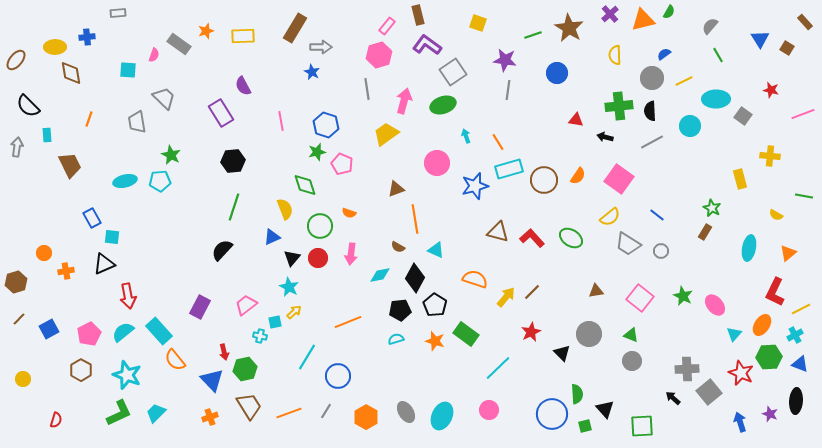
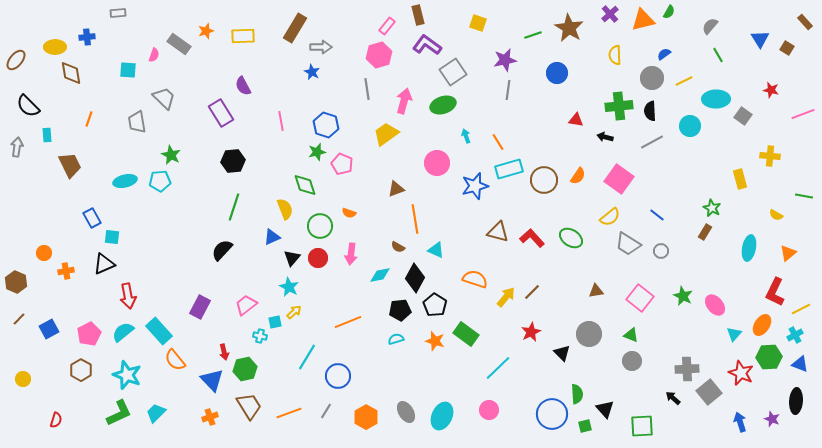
purple star at (505, 60): rotated 20 degrees counterclockwise
brown hexagon at (16, 282): rotated 20 degrees counterclockwise
purple star at (770, 414): moved 2 px right, 5 px down
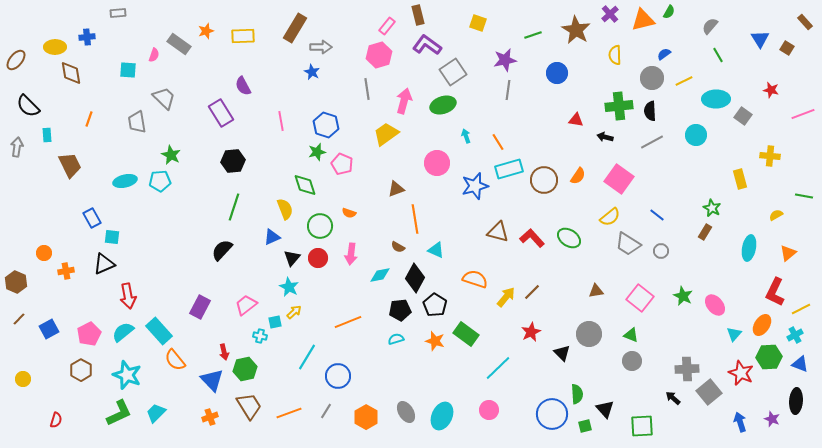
brown star at (569, 28): moved 7 px right, 2 px down
cyan circle at (690, 126): moved 6 px right, 9 px down
yellow semicircle at (776, 215): rotated 120 degrees clockwise
green ellipse at (571, 238): moved 2 px left
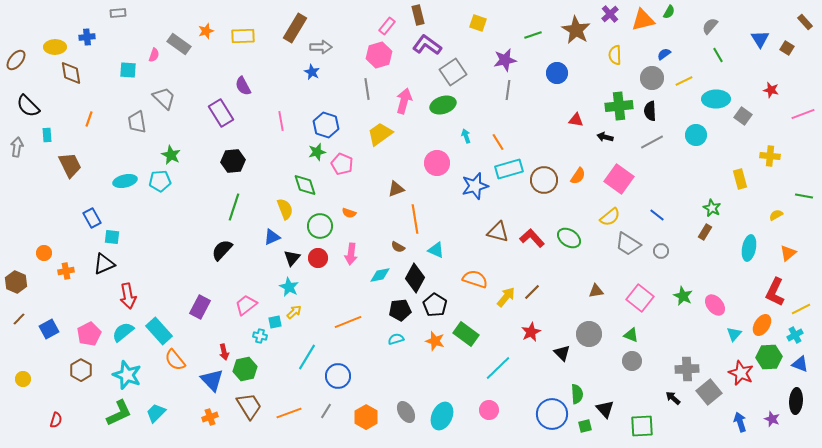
yellow trapezoid at (386, 134): moved 6 px left
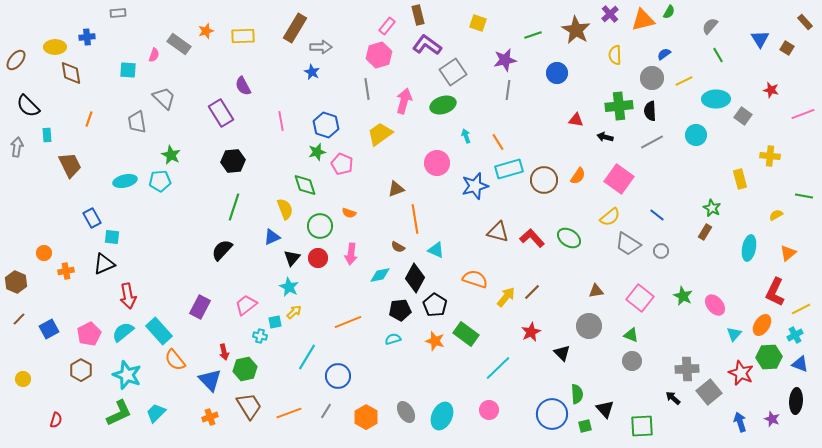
gray circle at (589, 334): moved 8 px up
cyan semicircle at (396, 339): moved 3 px left
blue triangle at (212, 380): moved 2 px left
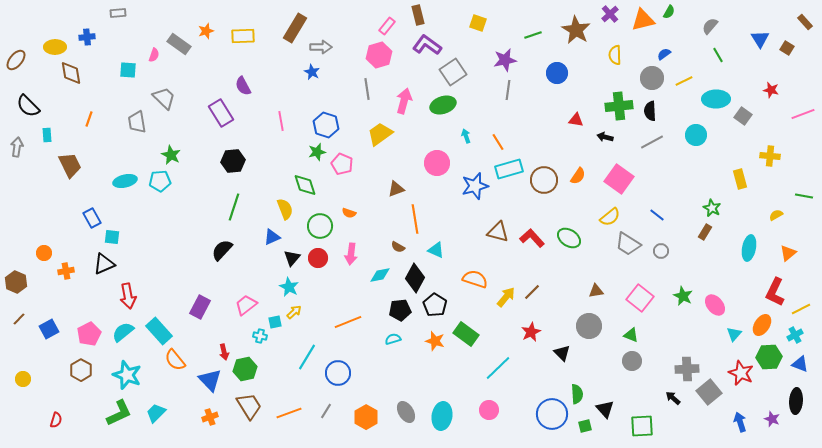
blue circle at (338, 376): moved 3 px up
cyan ellipse at (442, 416): rotated 16 degrees counterclockwise
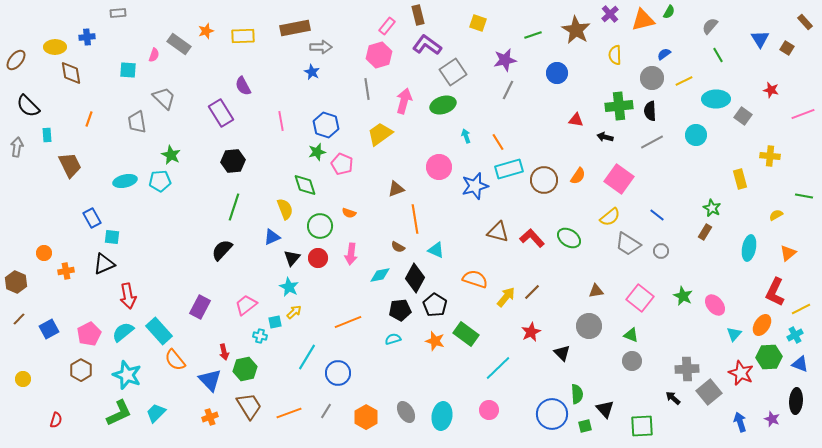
brown rectangle at (295, 28): rotated 48 degrees clockwise
gray line at (508, 90): rotated 18 degrees clockwise
pink circle at (437, 163): moved 2 px right, 4 px down
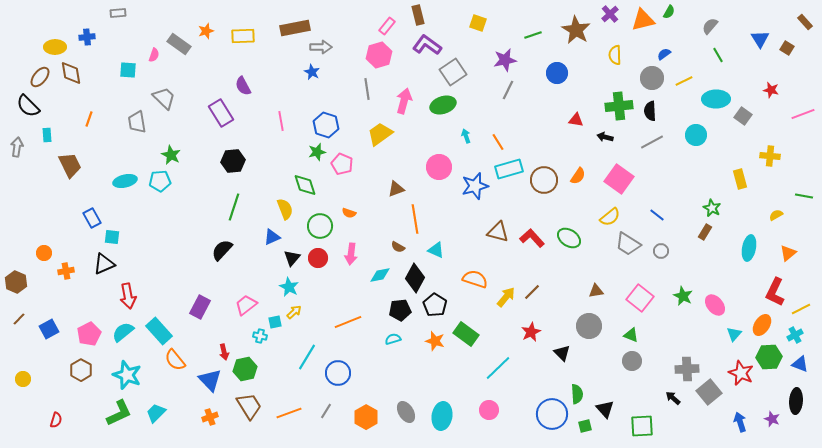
brown ellipse at (16, 60): moved 24 px right, 17 px down
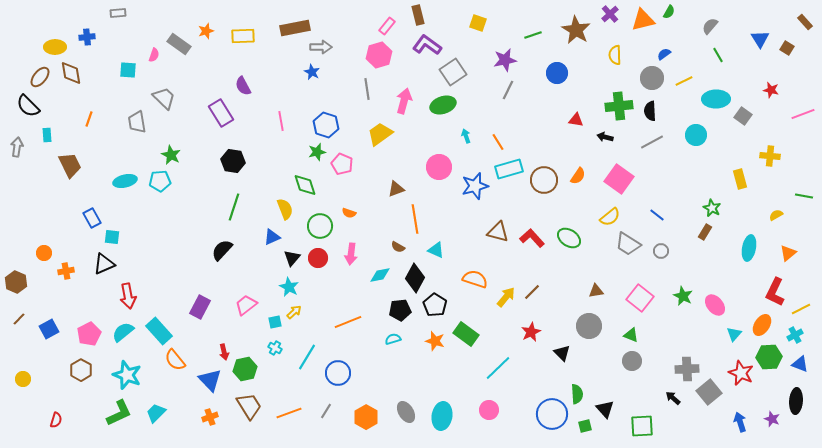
black hexagon at (233, 161): rotated 15 degrees clockwise
cyan cross at (260, 336): moved 15 px right, 12 px down; rotated 16 degrees clockwise
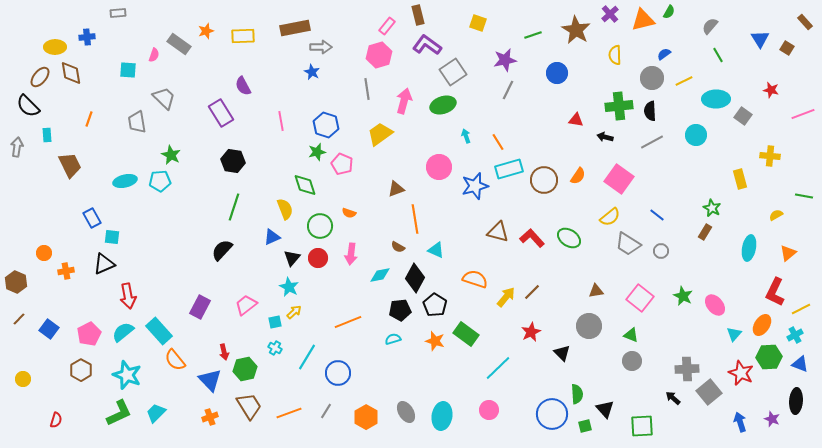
blue square at (49, 329): rotated 24 degrees counterclockwise
